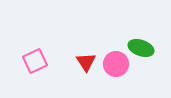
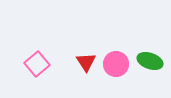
green ellipse: moved 9 px right, 13 px down
pink square: moved 2 px right, 3 px down; rotated 15 degrees counterclockwise
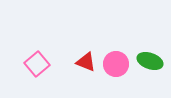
red triangle: rotated 35 degrees counterclockwise
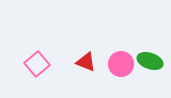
pink circle: moved 5 px right
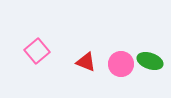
pink square: moved 13 px up
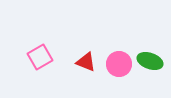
pink square: moved 3 px right, 6 px down; rotated 10 degrees clockwise
pink circle: moved 2 px left
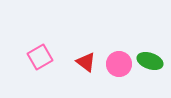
red triangle: rotated 15 degrees clockwise
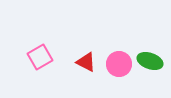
red triangle: rotated 10 degrees counterclockwise
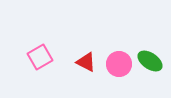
green ellipse: rotated 15 degrees clockwise
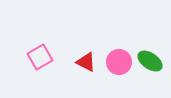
pink circle: moved 2 px up
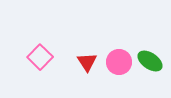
pink square: rotated 15 degrees counterclockwise
red triangle: moved 1 px right; rotated 30 degrees clockwise
